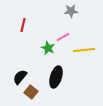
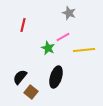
gray star: moved 2 px left, 2 px down; rotated 24 degrees clockwise
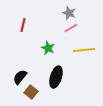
pink line: moved 8 px right, 9 px up
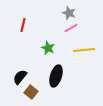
black ellipse: moved 1 px up
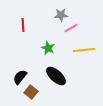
gray star: moved 8 px left, 2 px down; rotated 24 degrees counterclockwise
red line: rotated 16 degrees counterclockwise
black ellipse: rotated 65 degrees counterclockwise
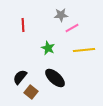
pink line: moved 1 px right
black ellipse: moved 1 px left, 2 px down
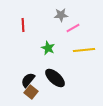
pink line: moved 1 px right
black semicircle: moved 8 px right, 3 px down
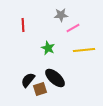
brown square: moved 9 px right, 3 px up; rotated 32 degrees clockwise
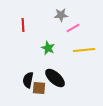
black semicircle: rotated 28 degrees counterclockwise
brown square: moved 1 px left, 1 px up; rotated 24 degrees clockwise
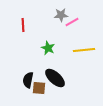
pink line: moved 1 px left, 6 px up
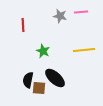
gray star: moved 1 px left, 1 px down; rotated 16 degrees clockwise
pink line: moved 9 px right, 10 px up; rotated 24 degrees clockwise
green star: moved 5 px left, 3 px down
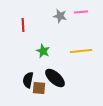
yellow line: moved 3 px left, 1 px down
